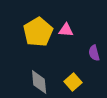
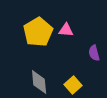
yellow square: moved 3 px down
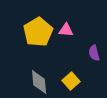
yellow square: moved 2 px left, 4 px up
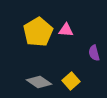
gray diamond: rotated 50 degrees counterclockwise
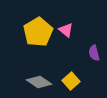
pink triangle: rotated 35 degrees clockwise
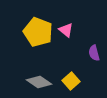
yellow pentagon: rotated 20 degrees counterclockwise
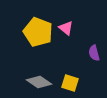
pink triangle: moved 2 px up
yellow square: moved 1 px left, 2 px down; rotated 30 degrees counterclockwise
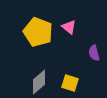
pink triangle: moved 3 px right, 1 px up
gray diamond: rotated 75 degrees counterclockwise
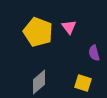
pink triangle: rotated 14 degrees clockwise
yellow square: moved 13 px right
